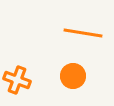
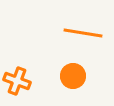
orange cross: moved 1 px down
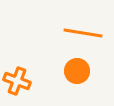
orange circle: moved 4 px right, 5 px up
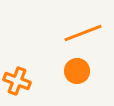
orange line: rotated 30 degrees counterclockwise
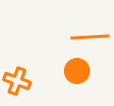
orange line: moved 7 px right, 4 px down; rotated 18 degrees clockwise
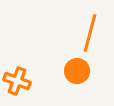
orange line: moved 4 px up; rotated 72 degrees counterclockwise
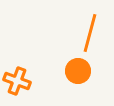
orange circle: moved 1 px right
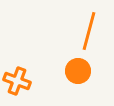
orange line: moved 1 px left, 2 px up
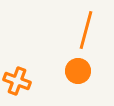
orange line: moved 3 px left, 1 px up
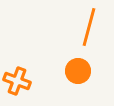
orange line: moved 3 px right, 3 px up
